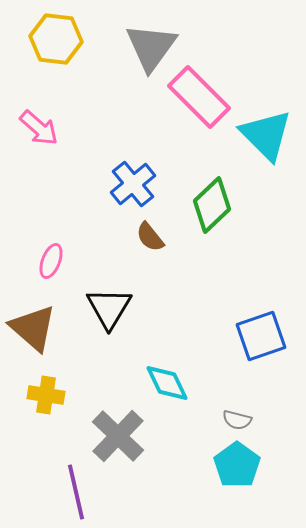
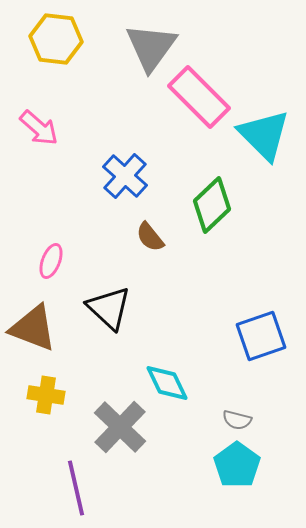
cyan triangle: moved 2 px left
blue cross: moved 8 px left, 8 px up; rotated 9 degrees counterclockwise
black triangle: rotated 18 degrees counterclockwise
brown triangle: rotated 20 degrees counterclockwise
gray cross: moved 2 px right, 9 px up
purple line: moved 4 px up
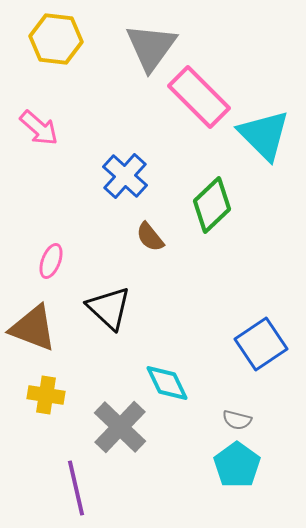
blue square: moved 8 px down; rotated 15 degrees counterclockwise
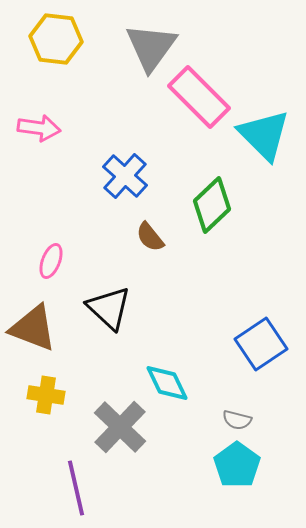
pink arrow: rotated 33 degrees counterclockwise
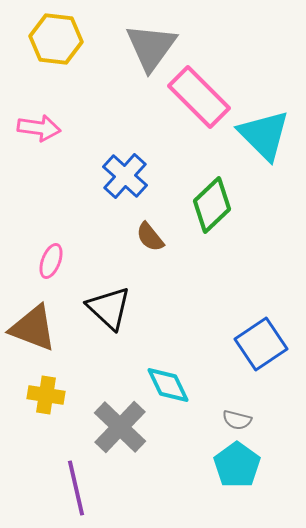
cyan diamond: moved 1 px right, 2 px down
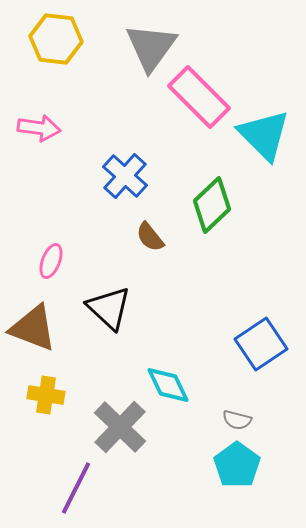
purple line: rotated 40 degrees clockwise
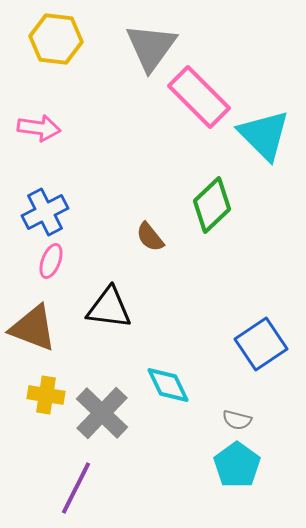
blue cross: moved 80 px left, 36 px down; rotated 21 degrees clockwise
black triangle: rotated 36 degrees counterclockwise
gray cross: moved 18 px left, 14 px up
